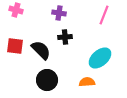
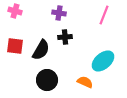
pink cross: moved 1 px left, 1 px down
black semicircle: rotated 75 degrees clockwise
cyan ellipse: moved 3 px right, 3 px down
orange semicircle: moved 2 px left; rotated 28 degrees clockwise
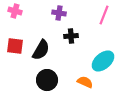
black cross: moved 6 px right, 1 px up
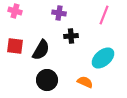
cyan ellipse: moved 3 px up
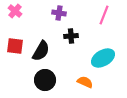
pink cross: rotated 24 degrees clockwise
black semicircle: moved 1 px down
cyan ellipse: rotated 10 degrees clockwise
black circle: moved 2 px left
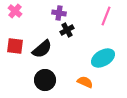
pink line: moved 2 px right, 1 px down
black cross: moved 4 px left, 6 px up; rotated 24 degrees counterclockwise
black semicircle: moved 1 px right, 2 px up; rotated 20 degrees clockwise
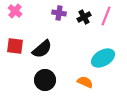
black cross: moved 17 px right, 13 px up
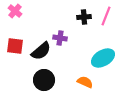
purple cross: moved 1 px right, 25 px down
black cross: rotated 24 degrees clockwise
black semicircle: moved 1 px left, 2 px down
black circle: moved 1 px left
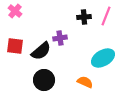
purple cross: rotated 16 degrees counterclockwise
